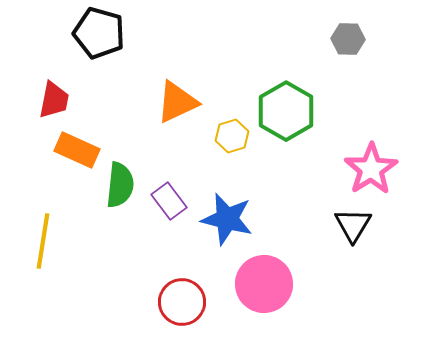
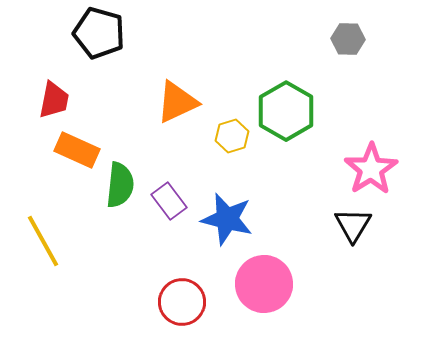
yellow line: rotated 38 degrees counterclockwise
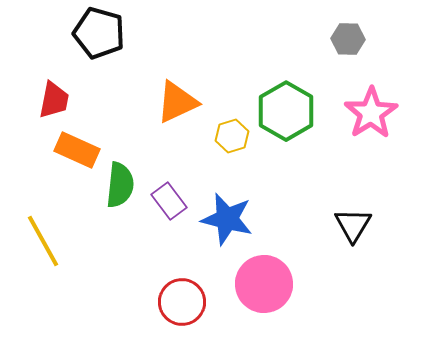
pink star: moved 56 px up
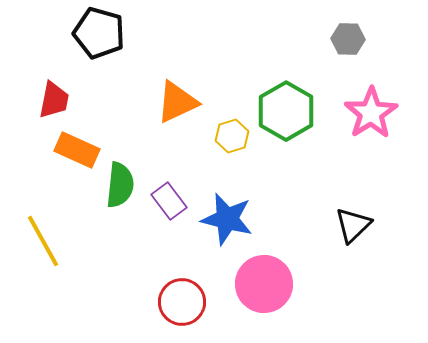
black triangle: rotated 15 degrees clockwise
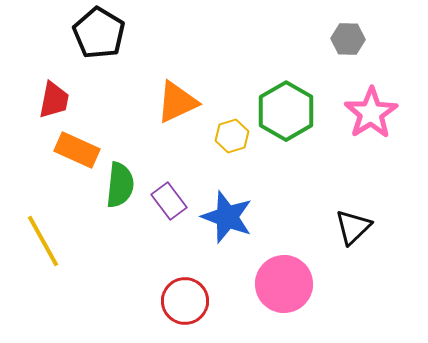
black pentagon: rotated 15 degrees clockwise
blue star: moved 2 px up; rotated 6 degrees clockwise
black triangle: moved 2 px down
pink circle: moved 20 px right
red circle: moved 3 px right, 1 px up
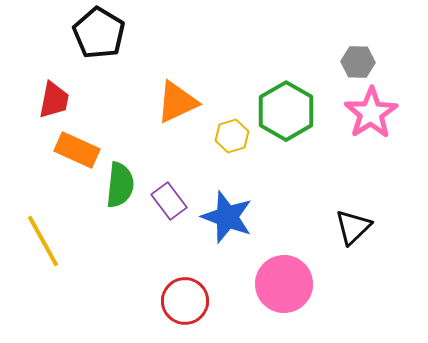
gray hexagon: moved 10 px right, 23 px down
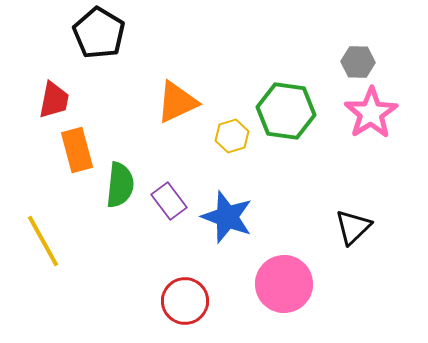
green hexagon: rotated 22 degrees counterclockwise
orange rectangle: rotated 51 degrees clockwise
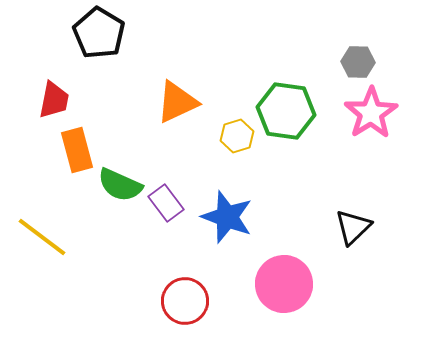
yellow hexagon: moved 5 px right
green semicircle: rotated 108 degrees clockwise
purple rectangle: moved 3 px left, 2 px down
yellow line: moved 1 px left, 4 px up; rotated 24 degrees counterclockwise
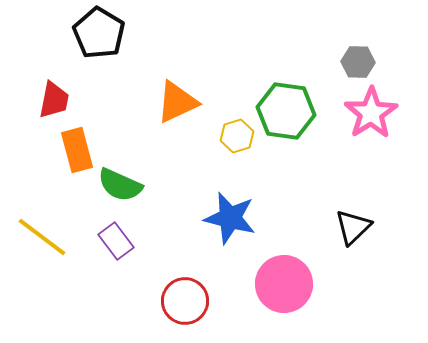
purple rectangle: moved 50 px left, 38 px down
blue star: moved 3 px right, 1 px down; rotated 6 degrees counterclockwise
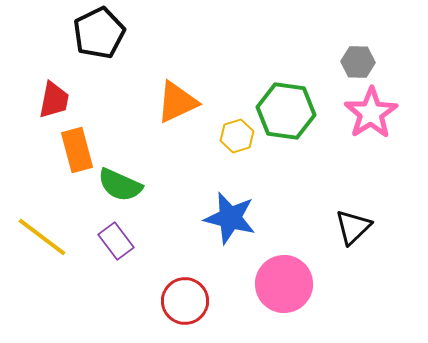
black pentagon: rotated 15 degrees clockwise
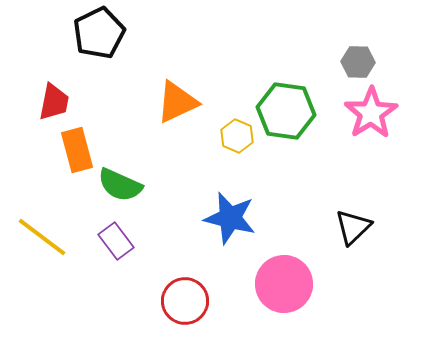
red trapezoid: moved 2 px down
yellow hexagon: rotated 20 degrees counterclockwise
